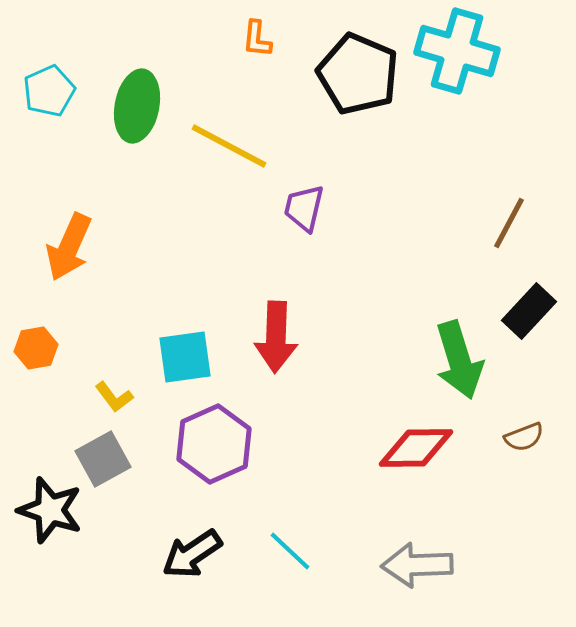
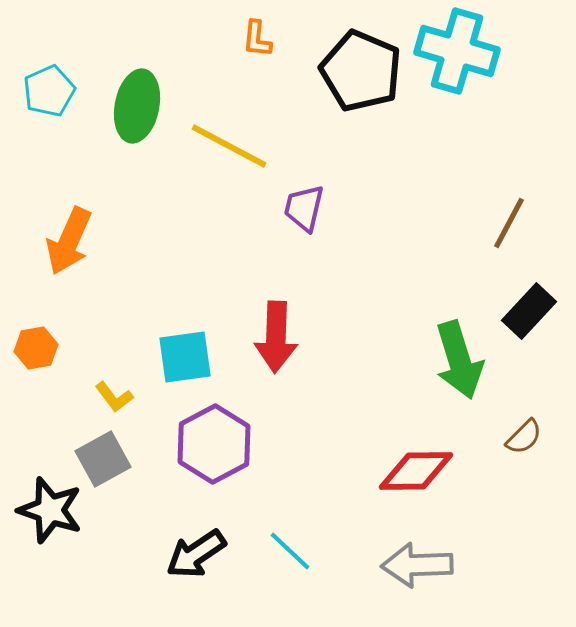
black pentagon: moved 3 px right, 3 px up
orange arrow: moved 6 px up
brown semicircle: rotated 24 degrees counterclockwise
purple hexagon: rotated 4 degrees counterclockwise
red diamond: moved 23 px down
black arrow: moved 4 px right
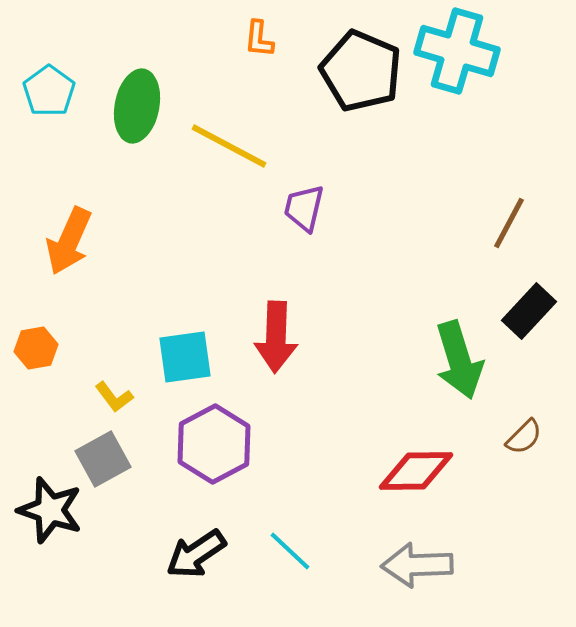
orange L-shape: moved 2 px right
cyan pentagon: rotated 12 degrees counterclockwise
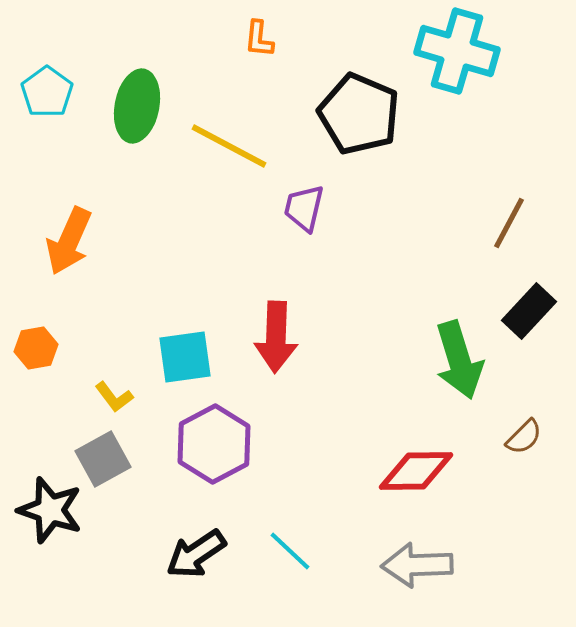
black pentagon: moved 2 px left, 43 px down
cyan pentagon: moved 2 px left, 1 px down
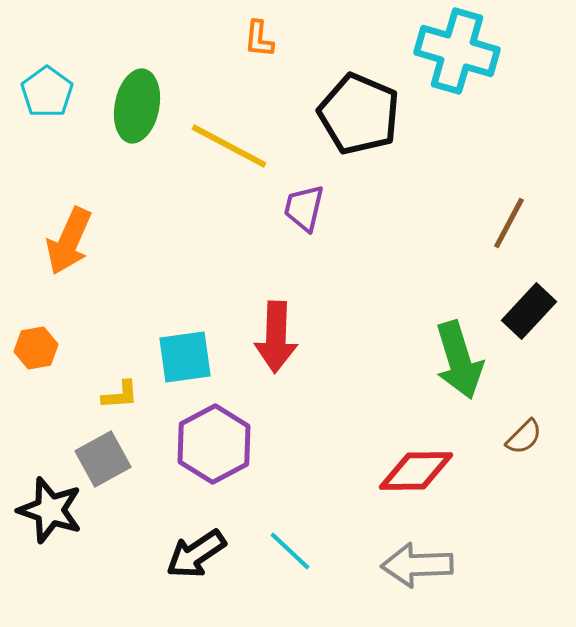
yellow L-shape: moved 6 px right, 2 px up; rotated 57 degrees counterclockwise
